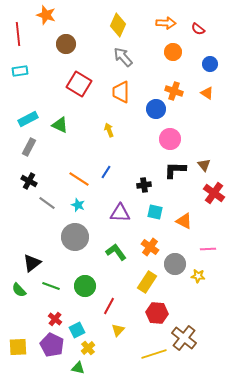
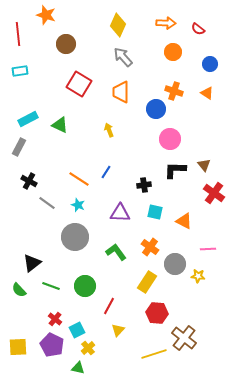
gray rectangle at (29, 147): moved 10 px left
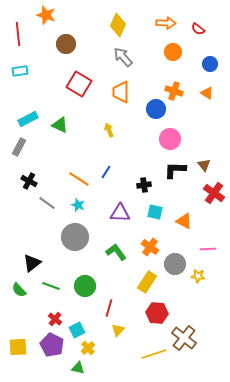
red line at (109, 306): moved 2 px down; rotated 12 degrees counterclockwise
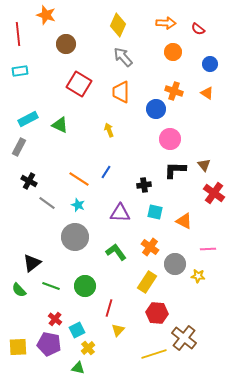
purple pentagon at (52, 345): moved 3 px left, 1 px up; rotated 15 degrees counterclockwise
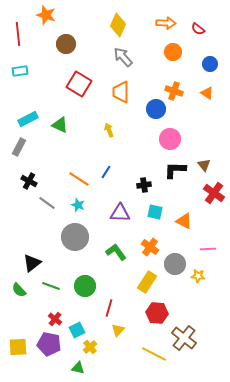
yellow cross at (88, 348): moved 2 px right, 1 px up
yellow line at (154, 354): rotated 45 degrees clockwise
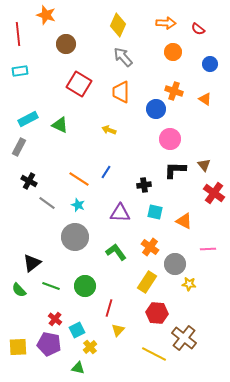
orange triangle at (207, 93): moved 2 px left, 6 px down
yellow arrow at (109, 130): rotated 48 degrees counterclockwise
yellow star at (198, 276): moved 9 px left, 8 px down
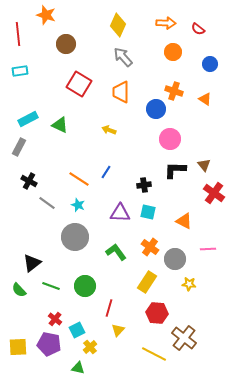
cyan square at (155, 212): moved 7 px left
gray circle at (175, 264): moved 5 px up
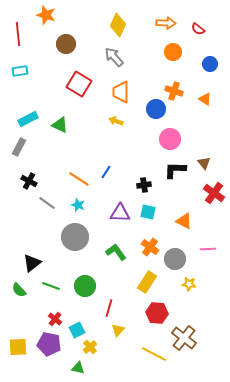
gray arrow at (123, 57): moved 9 px left
yellow arrow at (109, 130): moved 7 px right, 9 px up
brown triangle at (204, 165): moved 2 px up
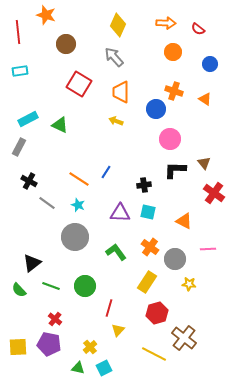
red line at (18, 34): moved 2 px up
red hexagon at (157, 313): rotated 20 degrees counterclockwise
cyan square at (77, 330): moved 27 px right, 38 px down
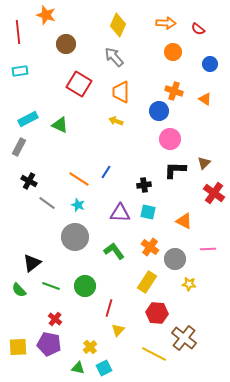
blue circle at (156, 109): moved 3 px right, 2 px down
brown triangle at (204, 163): rotated 24 degrees clockwise
green L-shape at (116, 252): moved 2 px left, 1 px up
red hexagon at (157, 313): rotated 20 degrees clockwise
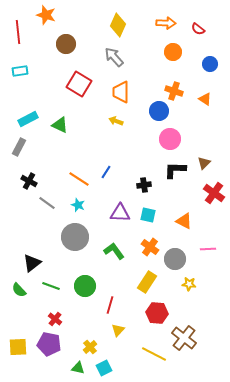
cyan square at (148, 212): moved 3 px down
red line at (109, 308): moved 1 px right, 3 px up
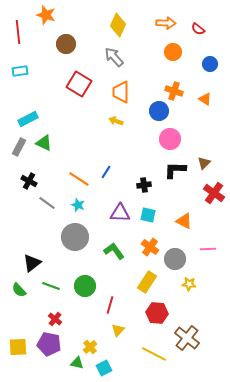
green triangle at (60, 125): moved 16 px left, 18 px down
brown cross at (184, 338): moved 3 px right
green triangle at (78, 368): moved 1 px left, 5 px up
